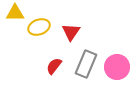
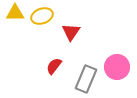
yellow ellipse: moved 3 px right, 11 px up
gray rectangle: moved 15 px down
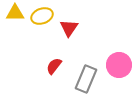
red triangle: moved 2 px left, 4 px up
pink circle: moved 2 px right, 2 px up
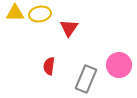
yellow ellipse: moved 2 px left, 2 px up; rotated 10 degrees clockwise
red semicircle: moved 5 px left; rotated 30 degrees counterclockwise
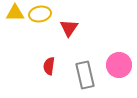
gray rectangle: moved 1 px left, 4 px up; rotated 36 degrees counterclockwise
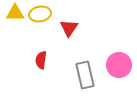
red semicircle: moved 8 px left, 6 px up
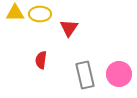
yellow ellipse: rotated 10 degrees clockwise
pink circle: moved 9 px down
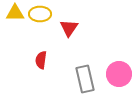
gray rectangle: moved 4 px down
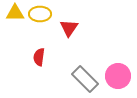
red semicircle: moved 2 px left, 3 px up
pink circle: moved 1 px left, 2 px down
gray rectangle: rotated 32 degrees counterclockwise
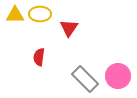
yellow triangle: moved 2 px down
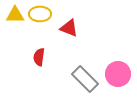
red triangle: rotated 42 degrees counterclockwise
pink circle: moved 2 px up
